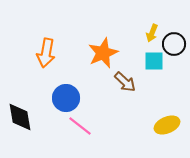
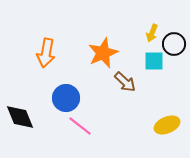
black diamond: rotated 12 degrees counterclockwise
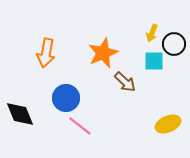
black diamond: moved 3 px up
yellow ellipse: moved 1 px right, 1 px up
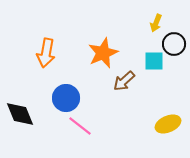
yellow arrow: moved 4 px right, 10 px up
brown arrow: moved 1 px left, 1 px up; rotated 95 degrees clockwise
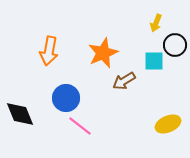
black circle: moved 1 px right, 1 px down
orange arrow: moved 3 px right, 2 px up
brown arrow: rotated 10 degrees clockwise
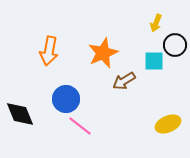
blue circle: moved 1 px down
